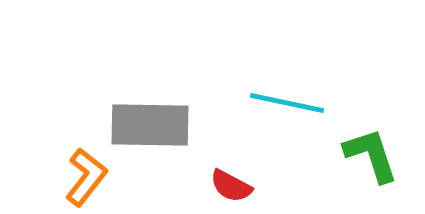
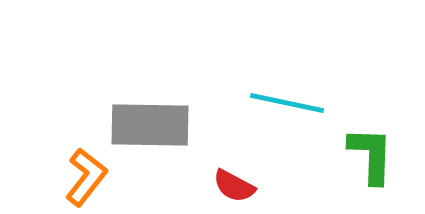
green L-shape: rotated 20 degrees clockwise
red semicircle: moved 3 px right
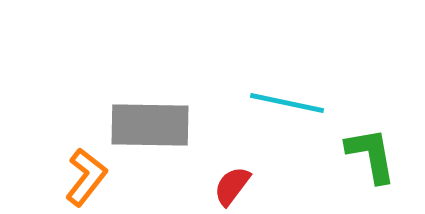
green L-shape: rotated 12 degrees counterclockwise
red semicircle: moved 2 px left; rotated 99 degrees clockwise
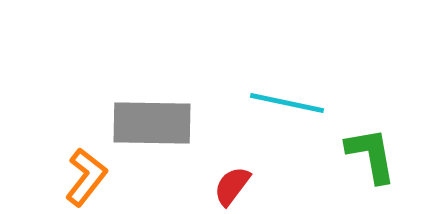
gray rectangle: moved 2 px right, 2 px up
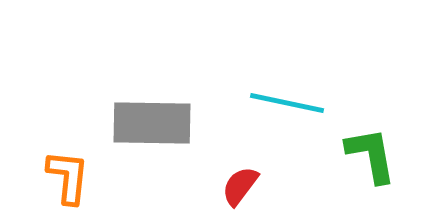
orange L-shape: moved 18 px left; rotated 32 degrees counterclockwise
red semicircle: moved 8 px right
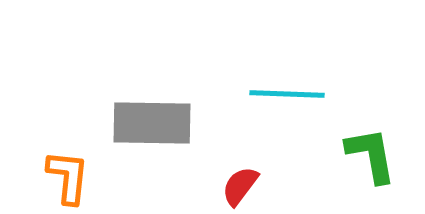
cyan line: moved 9 px up; rotated 10 degrees counterclockwise
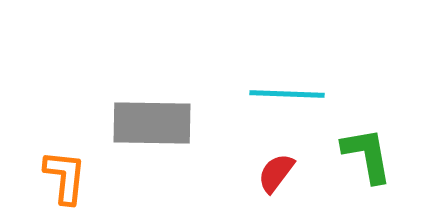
green L-shape: moved 4 px left
orange L-shape: moved 3 px left
red semicircle: moved 36 px right, 13 px up
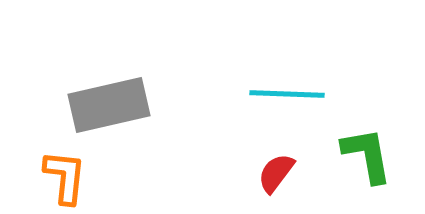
gray rectangle: moved 43 px left, 18 px up; rotated 14 degrees counterclockwise
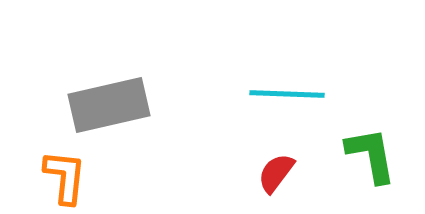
green L-shape: moved 4 px right
